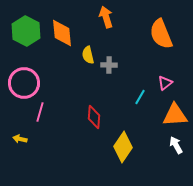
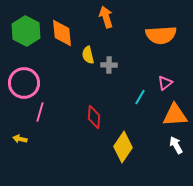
orange semicircle: moved 1 px down; rotated 72 degrees counterclockwise
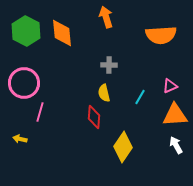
yellow semicircle: moved 16 px right, 38 px down
pink triangle: moved 5 px right, 3 px down; rotated 14 degrees clockwise
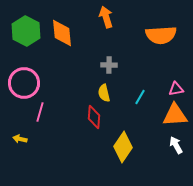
pink triangle: moved 6 px right, 3 px down; rotated 14 degrees clockwise
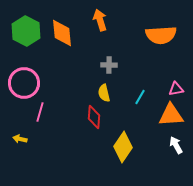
orange arrow: moved 6 px left, 3 px down
orange triangle: moved 4 px left
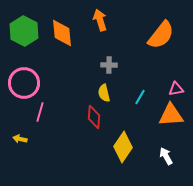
green hexagon: moved 2 px left
orange semicircle: rotated 48 degrees counterclockwise
white arrow: moved 10 px left, 11 px down
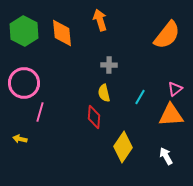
orange semicircle: moved 6 px right
pink triangle: moved 1 px left; rotated 28 degrees counterclockwise
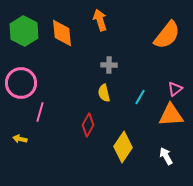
pink circle: moved 3 px left
red diamond: moved 6 px left, 8 px down; rotated 25 degrees clockwise
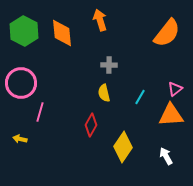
orange semicircle: moved 2 px up
red diamond: moved 3 px right
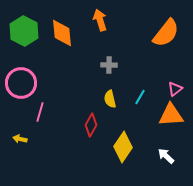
orange semicircle: moved 1 px left
yellow semicircle: moved 6 px right, 6 px down
white arrow: rotated 18 degrees counterclockwise
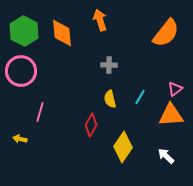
pink circle: moved 12 px up
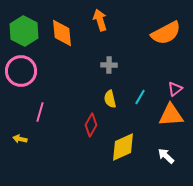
orange semicircle: rotated 24 degrees clockwise
yellow diamond: rotated 32 degrees clockwise
